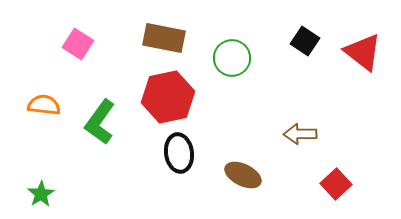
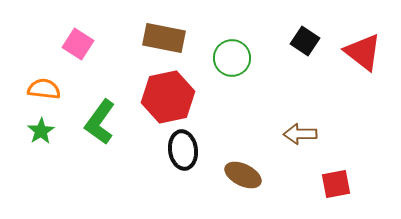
orange semicircle: moved 16 px up
black ellipse: moved 4 px right, 3 px up
red square: rotated 32 degrees clockwise
green star: moved 63 px up
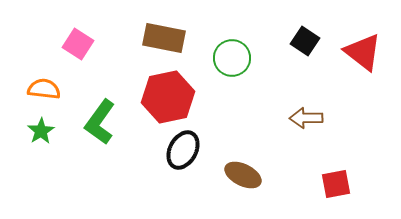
brown arrow: moved 6 px right, 16 px up
black ellipse: rotated 36 degrees clockwise
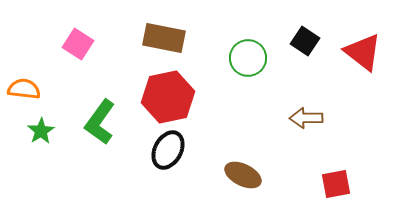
green circle: moved 16 px right
orange semicircle: moved 20 px left
black ellipse: moved 15 px left
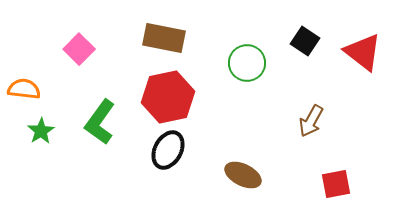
pink square: moved 1 px right, 5 px down; rotated 12 degrees clockwise
green circle: moved 1 px left, 5 px down
brown arrow: moved 5 px right, 3 px down; rotated 60 degrees counterclockwise
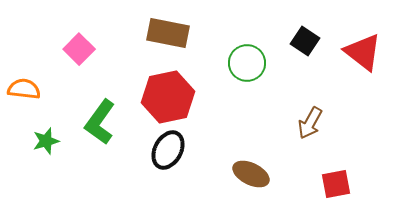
brown rectangle: moved 4 px right, 5 px up
brown arrow: moved 1 px left, 2 px down
green star: moved 5 px right, 10 px down; rotated 16 degrees clockwise
brown ellipse: moved 8 px right, 1 px up
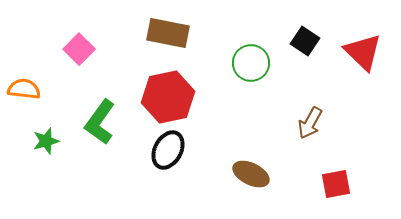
red triangle: rotated 6 degrees clockwise
green circle: moved 4 px right
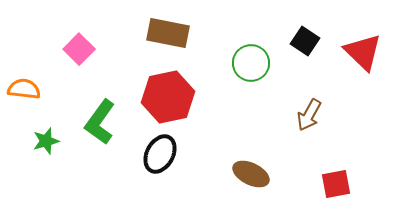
brown arrow: moved 1 px left, 8 px up
black ellipse: moved 8 px left, 4 px down
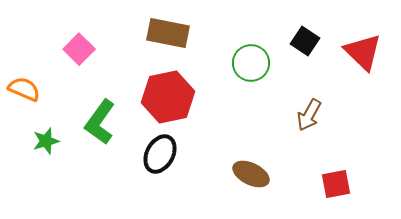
orange semicircle: rotated 16 degrees clockwise
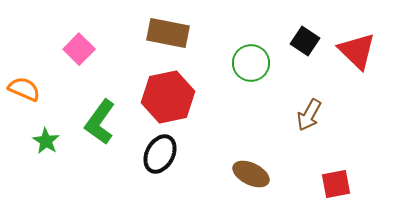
red triangle: moved 6 px left, 1 px up
green star: rotated 24 degrees counterclockwise
